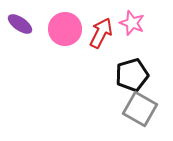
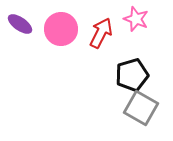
pink star: moved 4 px right, 4 px up
pink circle: moved 4 px left
gray square: moved 1 px right, 1 px up
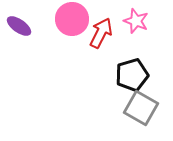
pink star: moved 2 px down
purple ellipse: moved 1 px left, 2 px down
pink circle: moved 11 px right, 10 px up
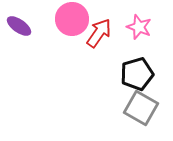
pink star: moved 3 px right, 6 px down
red arrow: moved 2 px left; rotated 8 degrees clockwise
black pentagon: moved 5 px right, 1 px up
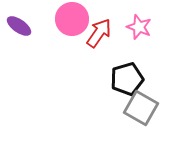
black pentagon: moved 10 px left, 5 px down
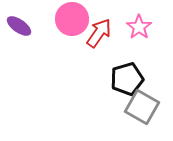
pink star: rotated 15 degrees clockwise
gray square: moved 1 px right, 1 px up
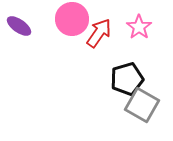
gray square: moved 2 px up
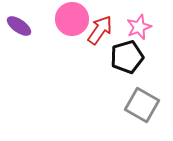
pink star: rotated 15 degrees clockwise
red arrow: moved 1 px right, 3 px up
black pentagon: moved 22 px up
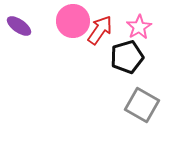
pink circle: moved 1 px right, 2 px down
pink star: rotated 10 degrees counterclockwise
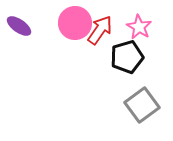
pink circle: moved 2 px right, 2 px down
pink star: rotated 10 degrees counterclockwise
gray square: rotated 24 degrees clockwise
